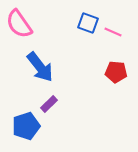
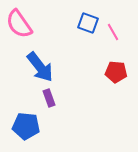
pink line: rotated 36 degrees clockwise
purple rectangle: moved 6 px up; rotated 66 degrees counterclockwise
blue pentagon: rotated 24 degrees clockwise
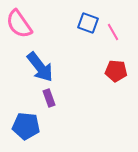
red pentagon: moved 1 px up
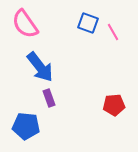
pink semicircle: moved 6 px right
red pentagon: moved 2 px left, 34 px down; rotated 10 degrees counterclockwise
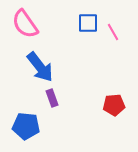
blue square: rotated 20 degrees counterclockwise
purple rectangle: moved 3 px right
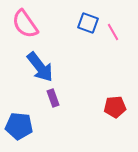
blue square: rotated 20 degrees clockwise
purple rectangle: moved 1 px right
red pentagon: moved 1 px right, 2 px down
blue pentagon: moved 7 px left
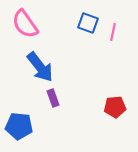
pink line: rotated 42 degrees clockwise
